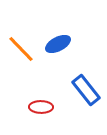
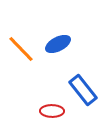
blue rectangle: moved 3 px left
red ellipse: moved 11 px right, 4 px down
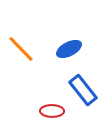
blue ellipse: moved 11 px right, 5 px down
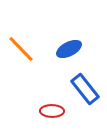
blue rectangle: moved 2 px right, 1 px up
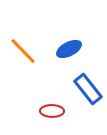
orange line: moved 2 px right, 2 px down
blue rectangle: moved 3 px right
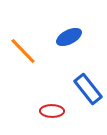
blue ellipse: moved 12 px up
